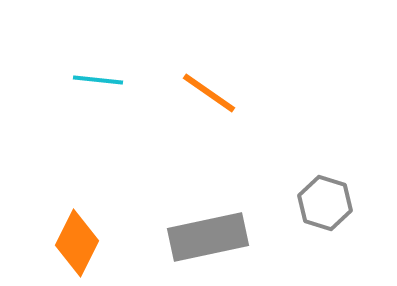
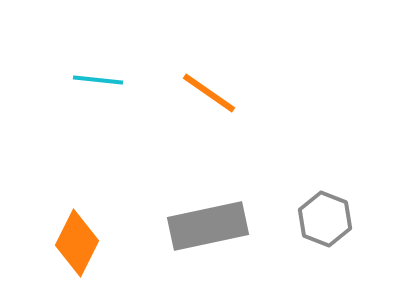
gray hexagon: moved 16 px down; rotated 4 degrees clockwise
gray rectangle: moved 11 px up
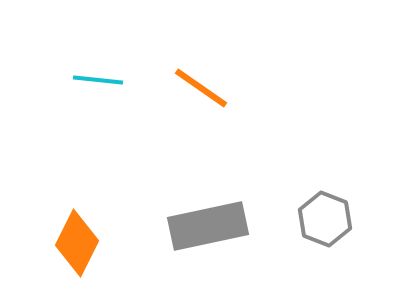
orange line: moved 8 px left, 5 px up
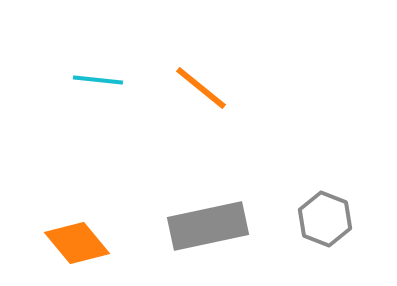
orange line: rotated 4 degrees clockwise
orange diamond: rotated 66 degrees counterclockwise
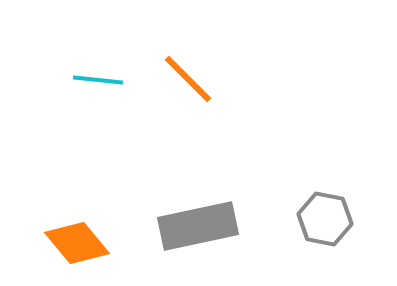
orange line: moved 13 px left, 9 px up; rotated 6 degrees clockwise
gray hexagon: rotated 10 degrees counterclockwise
gray rectangle: moved 10 px left
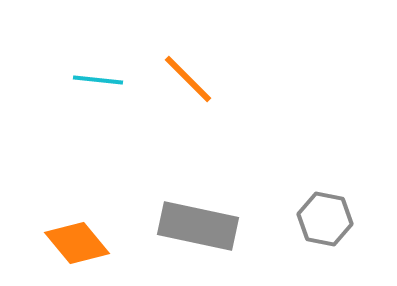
gray rectangle: rotated 24 degrees clockwise
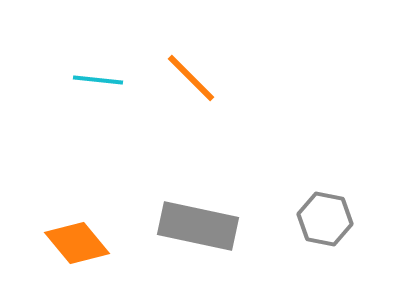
orange line: moved 3 px right, 1 px up
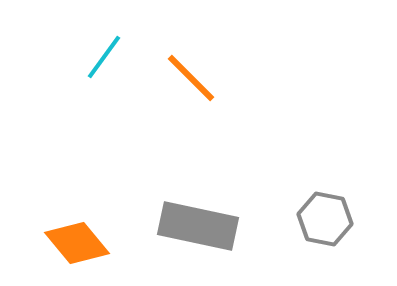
cyan line: moved 6 px right, 23 px up; rotated 60 degrees counterclockwise
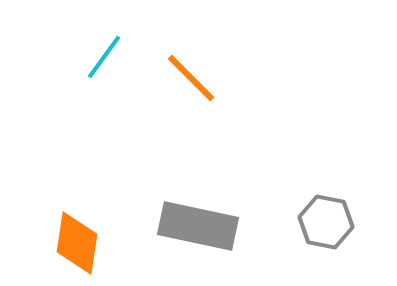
gray hexagon: moved 1 px right, 3 px down
orange diamond: rotated 48 degrees clockwise
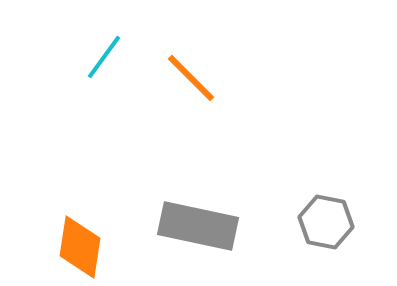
orange diamond: moved 3 px right, 4 px down
